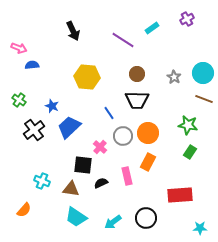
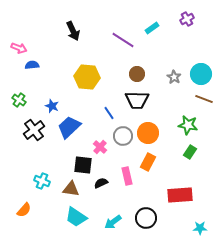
cyan circle: moved 2 px left, 1 px down
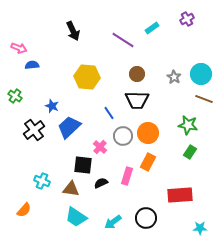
green cross: moved 4 px left, 4 px up
pink rectangle: rotated 30 degrees clockwise
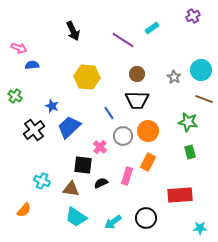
purple cross: moved 6 px right, 3 px up
cyan circle: moved 4 px up
green star: moved 3 px up
orange circle: moved 2 px up
green rectangle: rotated 48 degrees counterclockwise
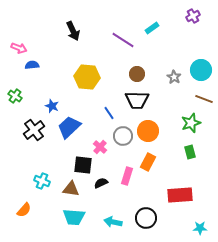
green star: moved 3 px right, 1 px down; rotated 30 degrees counterclockwise
cyan trapezoid: moved 2 px left; rotated 30 degrees counterclockwise
cyan arrow: rotated 48 degrees clockwise
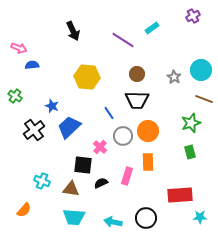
orange rectangle: rotated 30 degrees counterclockwise
cyan star: moved 11 px up
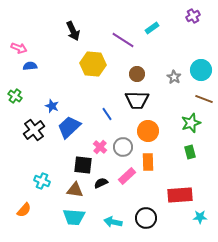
blue semicircle: moved 2 px left, 1 px down
yellow hexagon: moved 6 px right, 13 px up
blue line: moved 2 px left, 1 px down
gray circle: moved 11 px down
pink rectangle: rotated 30 degrees clockwise
brown triangle: moved 4 px right, 1 px down
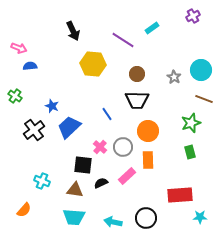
orange rectangle: moved 2 px up
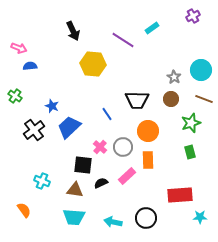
brown circle: moved 34 px right, 25 px down
orange semicircle: rotated 77 degrees counterclockwise
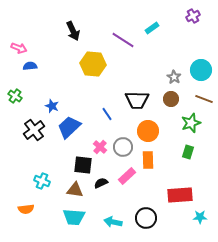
green rectangle: moved 2 px left; rotated 32 degrees clockwise
orange semicircle: moved 2 px right, 1 px up; rotated 119 degrees clockwise
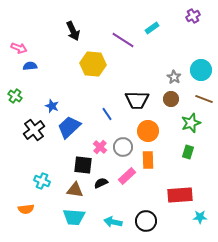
black circle: moved 3 px down
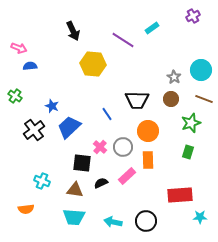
black square: moved 1 px left, 2 px up
